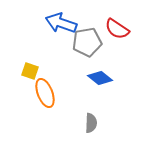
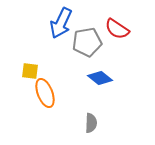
blue arrow: rotated 84 degrees counterclockwise
yellow square: rotated 12 degrees counterclockwise
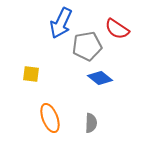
gray pentagon: moved 4 px down
yellow square: moved 1 px right, 3 px down
orange ellipse: moved 5 px right, 25 px down
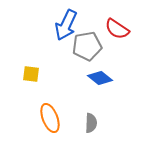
blue arrow: moved 5 px right, 2 px down
